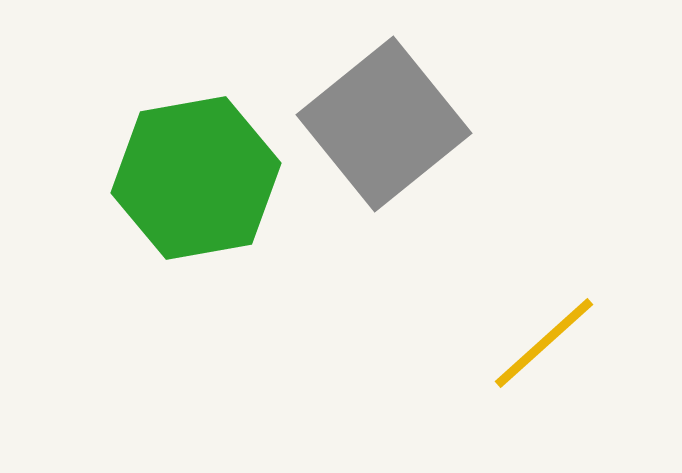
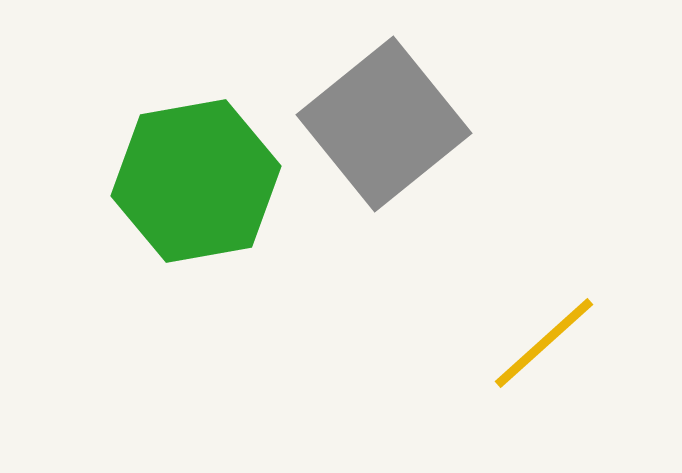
green hexagon: moved 3 px down
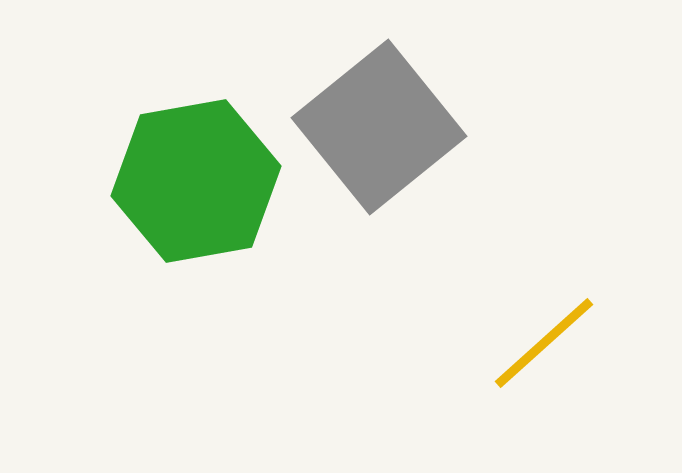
gray square: moved 5 px left, 3 px down
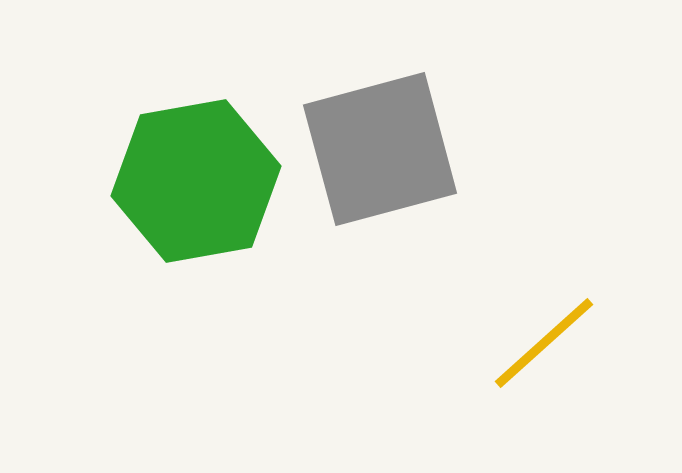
gray square: moved 1 px right, 22 px down; rotated 24 degrees clockwise
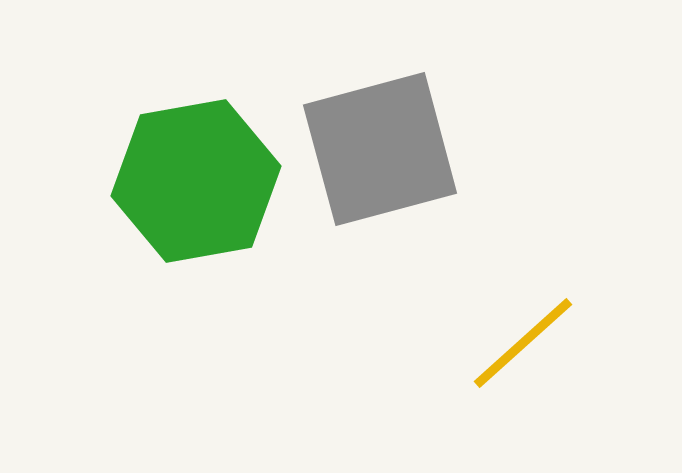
yellow line: moved 21 px left
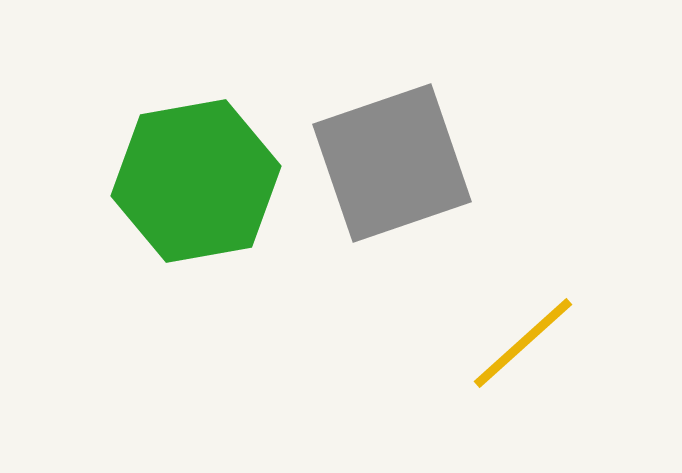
gray square: moved 12 px right, 14 px down; rotated 4 degrees counterclockwise
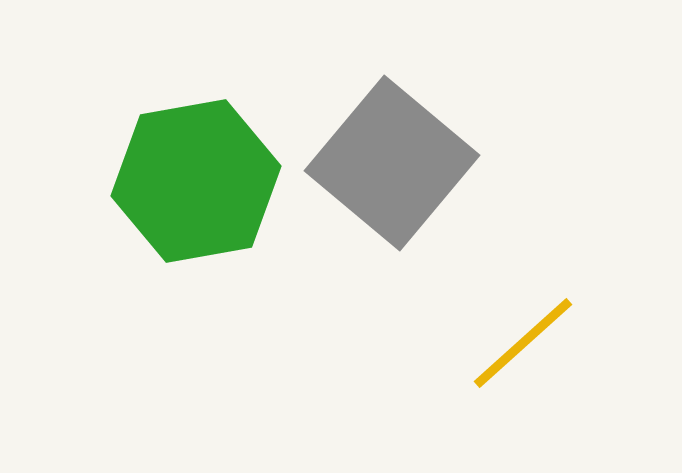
gray square: rotated 31 degrees counterclockwise
